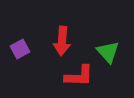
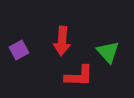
purple square: moved 1 px left, 1 px down
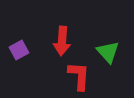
red L-shape: rotated 88 degrees counterclockwise
